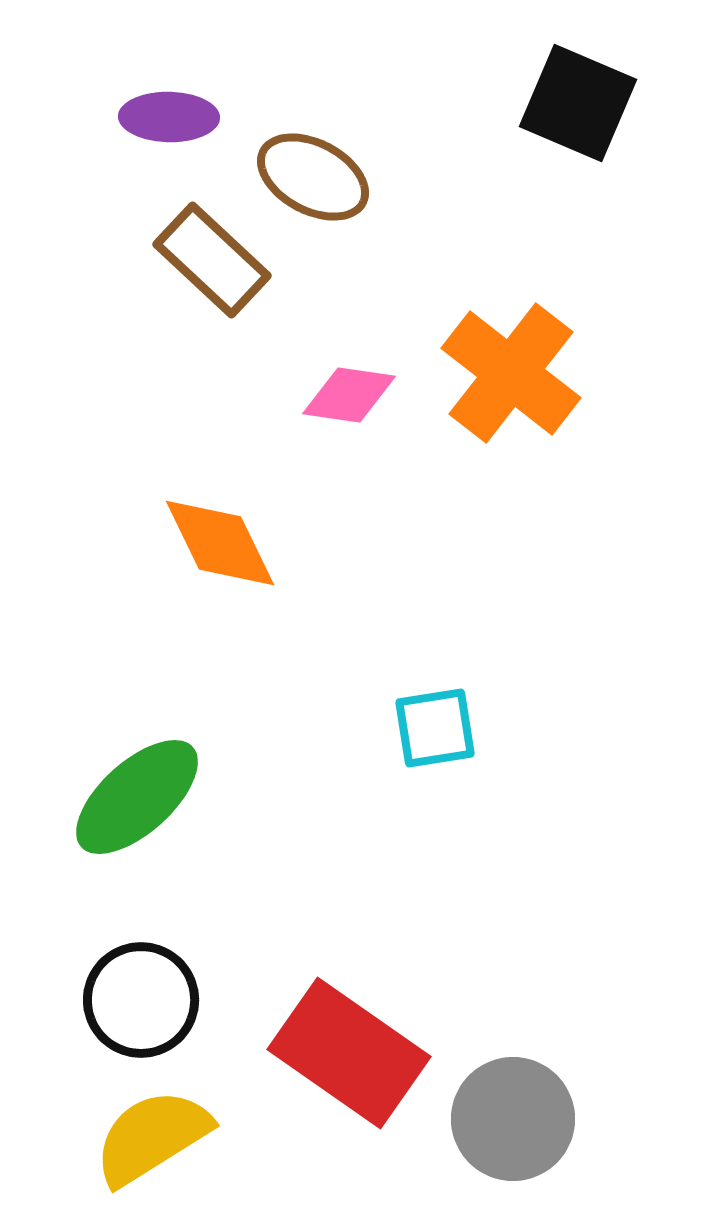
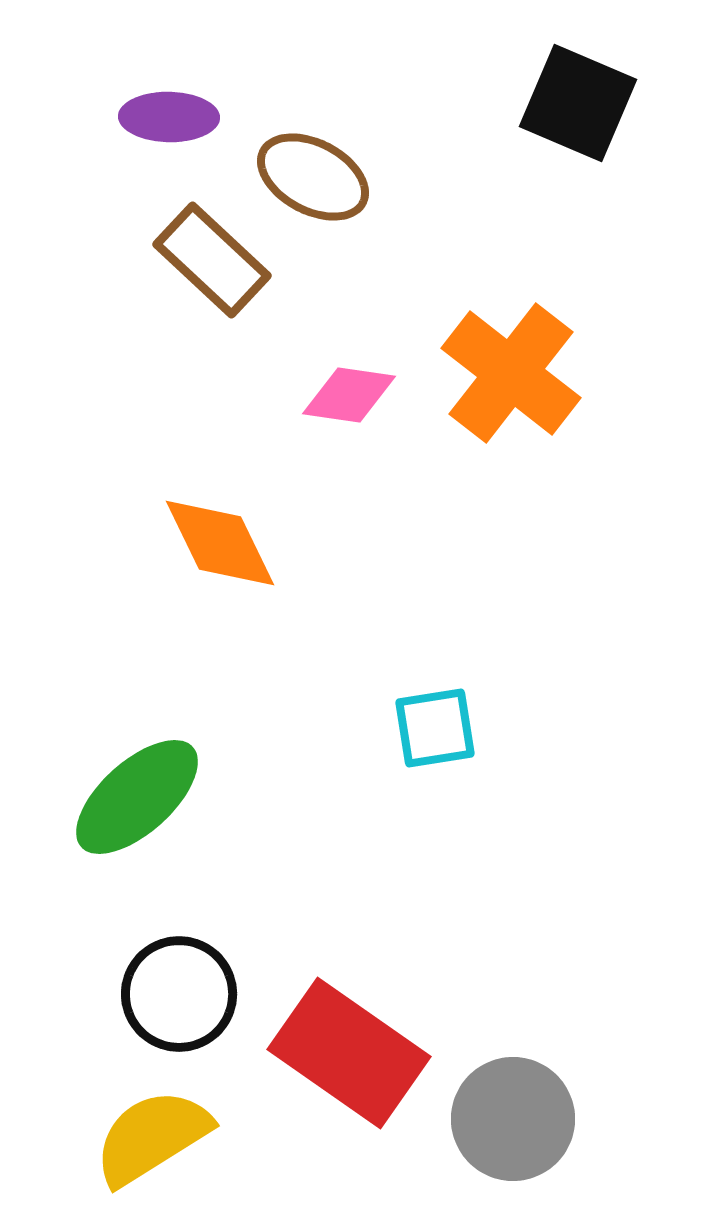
black circle: moved 38 px right, 6 px up
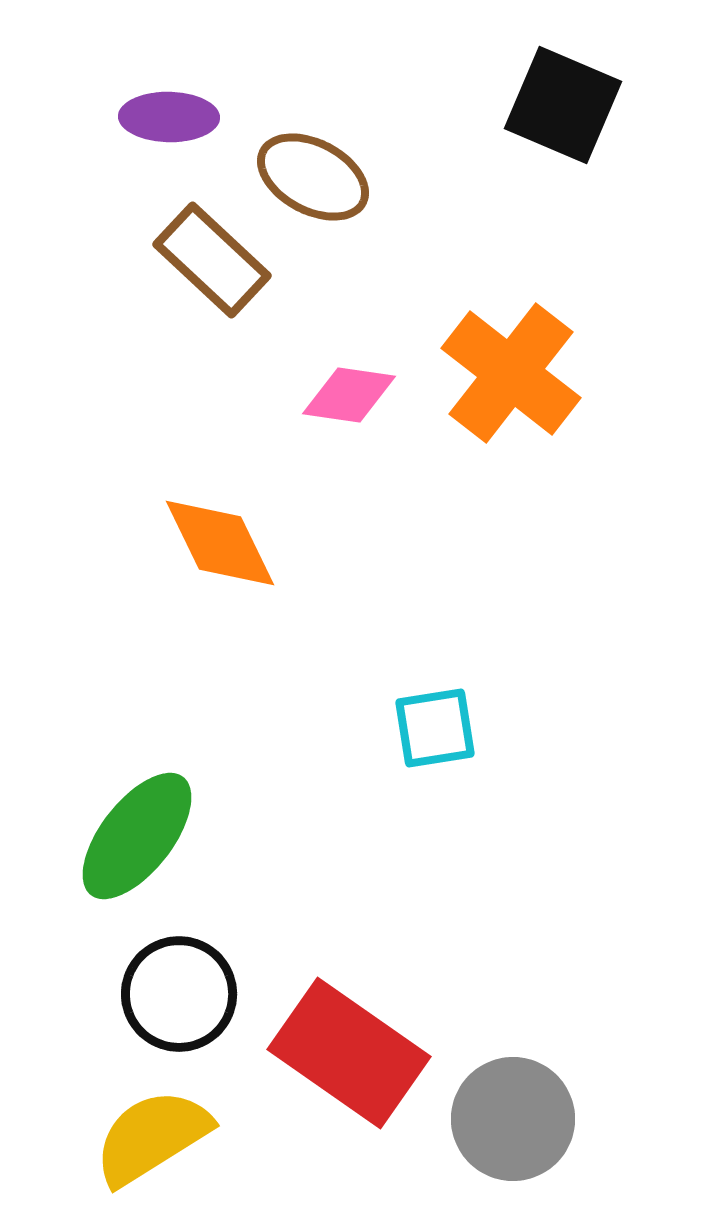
black square: moved 15 px left, 2 px down
green ellipse: moved 39 px down; rotated 10 degrees counterclockwise
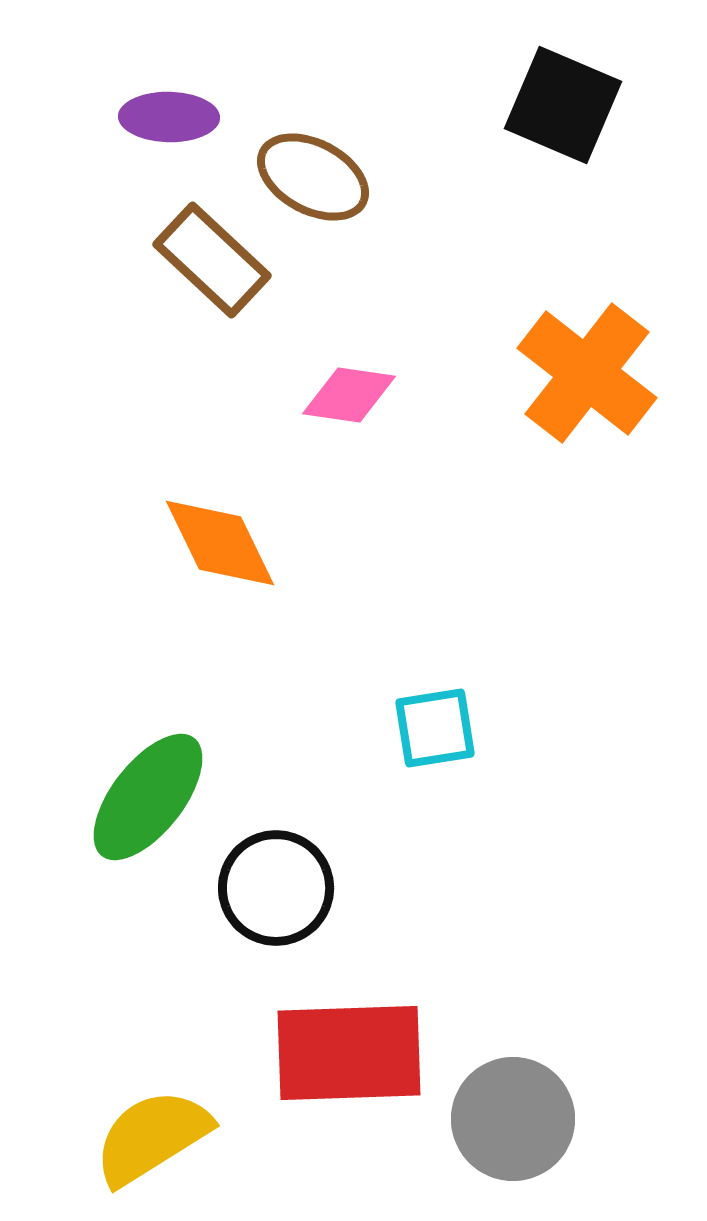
orange cross: moved 76 px right
green ellipse: moved 11 px right, 39 px up
black circle: moved 97 px right, 106 px up
red rectangle: rotated 37 degrees counterclockwise
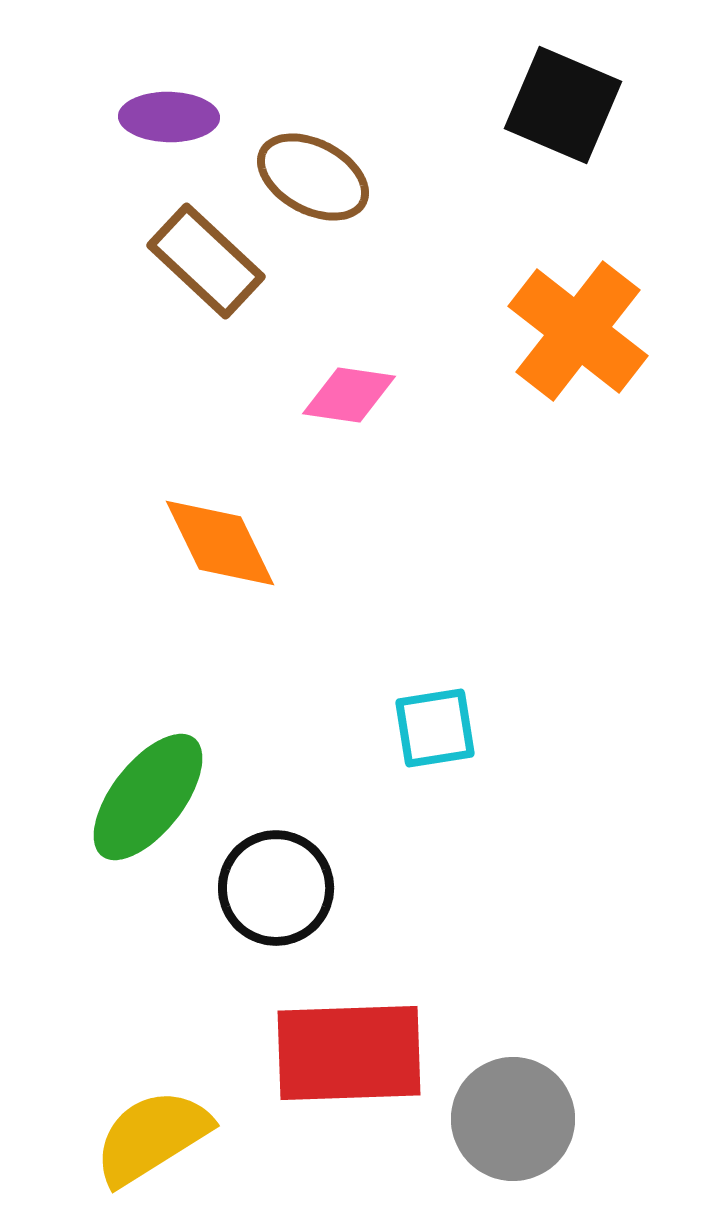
brown rectangle: moved 6 px left, 1 px down
orange cross: moved 9 px left, 42 px up
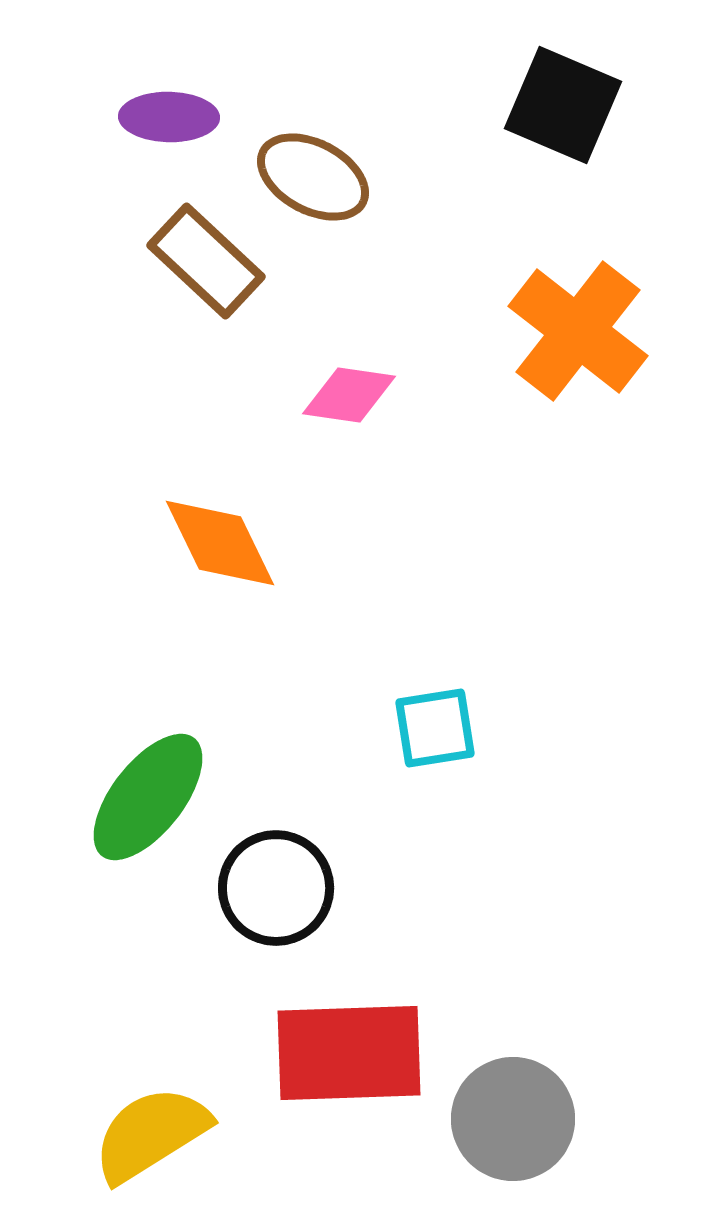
yellow semicircle: moved 1 px left, 3 px up
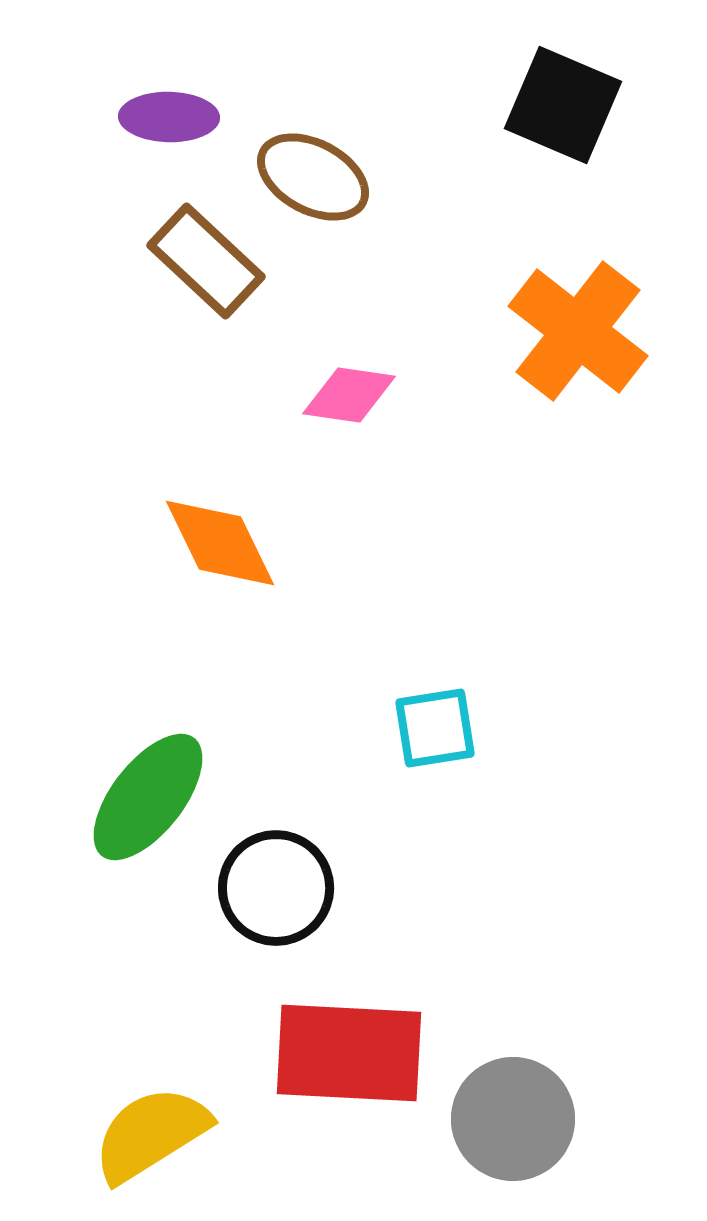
red rectangle: rotated 5 degrees clockwise
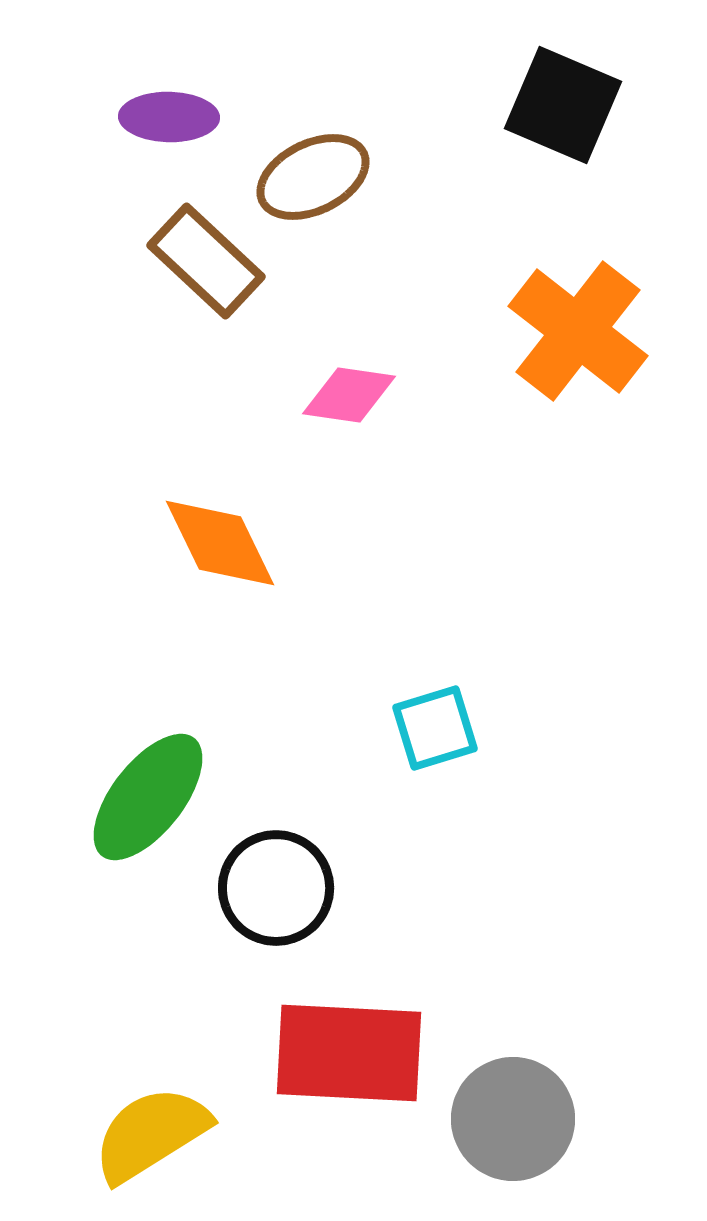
brown ellipse: rotated 54 degrees counterclockwise
cyan square: rotated 8 degrees counterclockwise
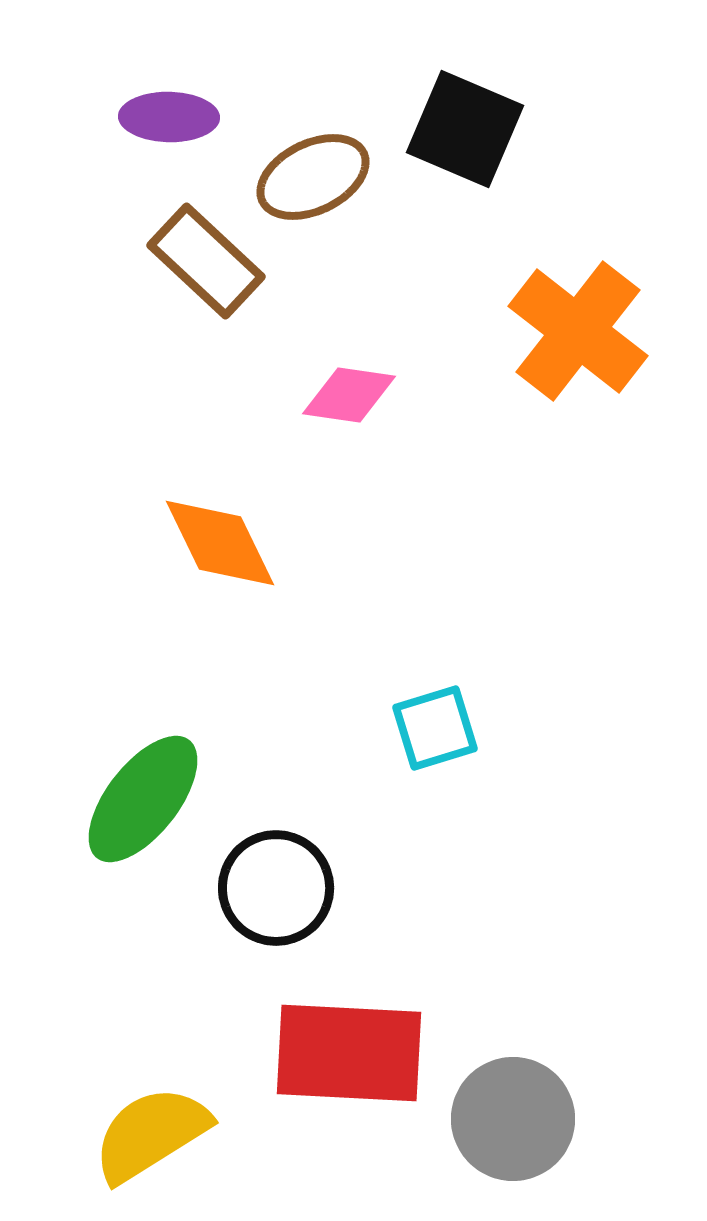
black square: moved 98 px left, 24 px down
green ellipse: moved 5 px left, 2 px down
